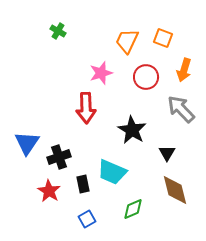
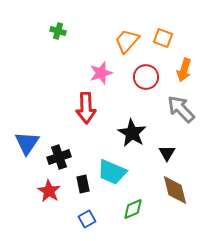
green cross: rotated 14 degrees counterclockwise
orange trapezoid: rotated 16 degrees clockwise
black star: moved 3 px down
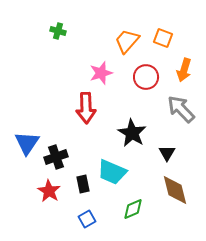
black cross: moved 3 px left
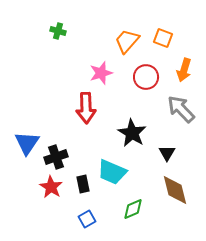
red star: moved 2 px right, 4 px up
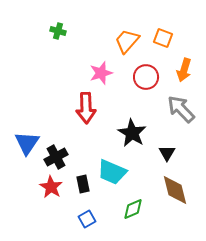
black cross: rotated 10 degrees counterclockwise
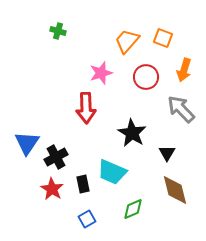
red star: moved 1 px right, 2 px down
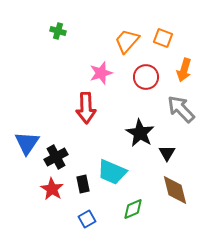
black star: moved 8 px right
